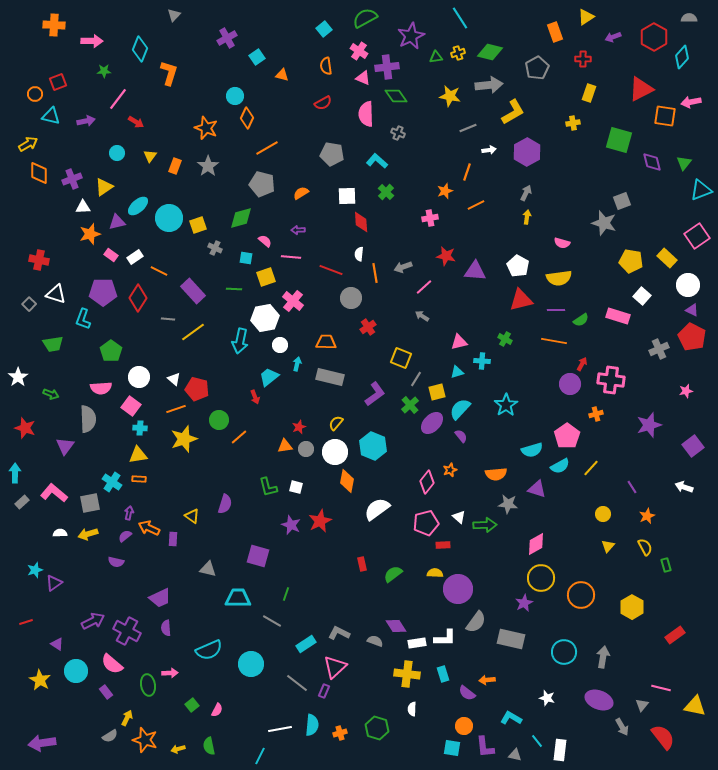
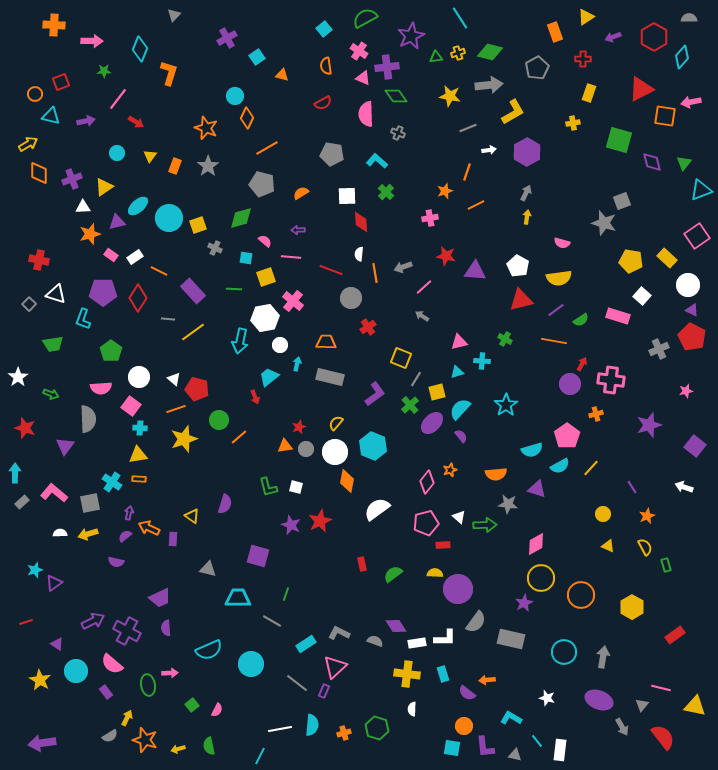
red square at (58, 82): moved 3 px right
purple line at (556, 310): rotated 36 degrees counterclockwise
purple square at (693, 446): moved 2 px right; rotated 15 degrees counterclockwise
yellow triangle at (608, 546): rotated 48 degrees counterclockwise
orange cross at (340, 733): moved 4 px right
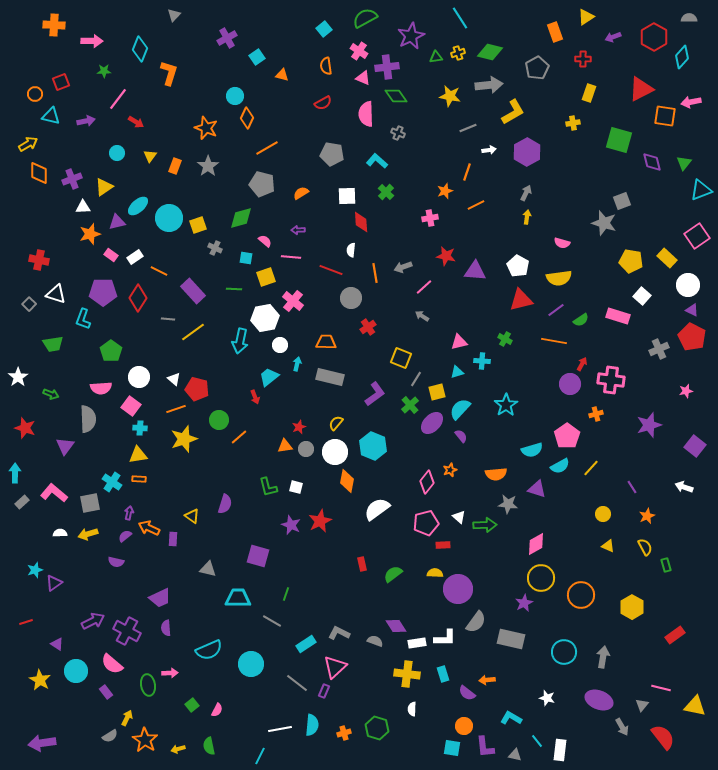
white semicircle at (359, 254): moved 8 px left, 4 px up
orange star at (145, 740): rotated 15 degrees clockwise
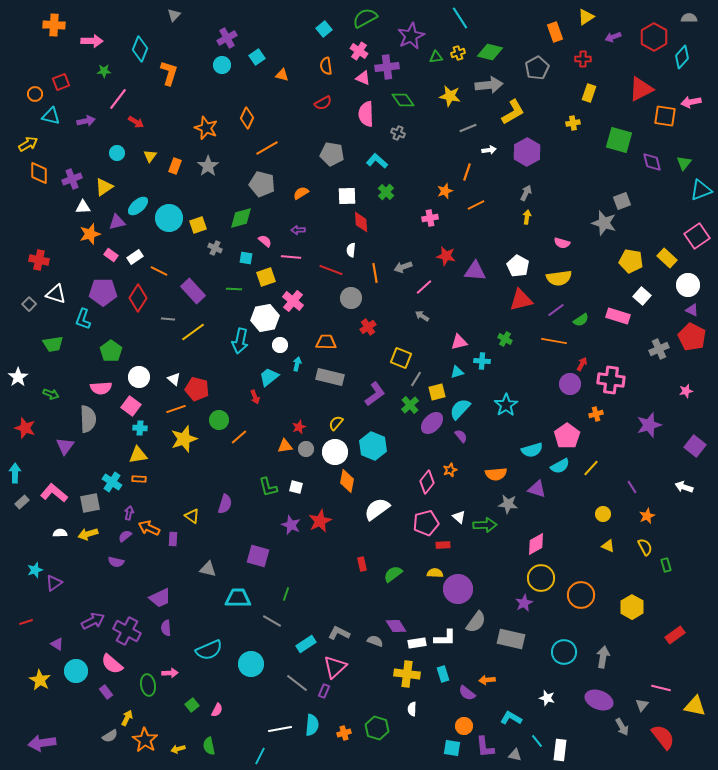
cyan circle at (235, 96): moved 13 px left, 31 px up
green diamond at (396, 96): moved 7 px right, 4 px down
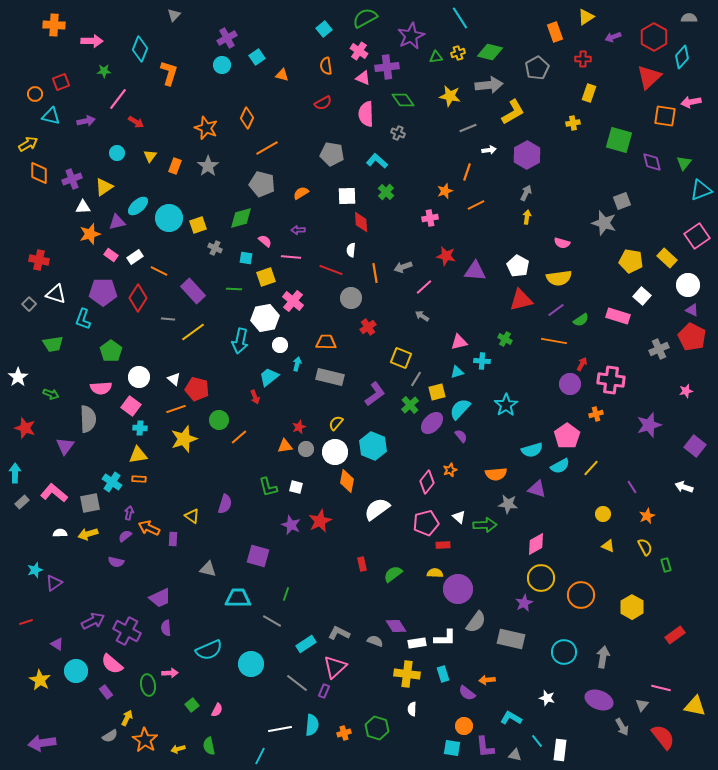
red triangle at (641, 89): moved 8 px right, 12 px up; rotated 16 degrees counterclockwise
purple hexagon at (527, 152): moved 3 px down
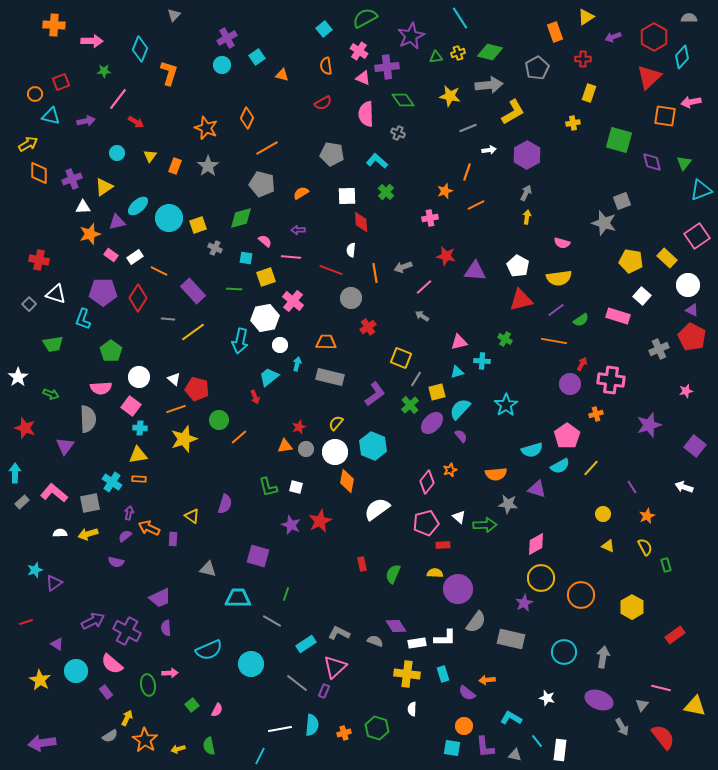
green semicircle at (393, 574): rotated 30 degrees counterclockwise
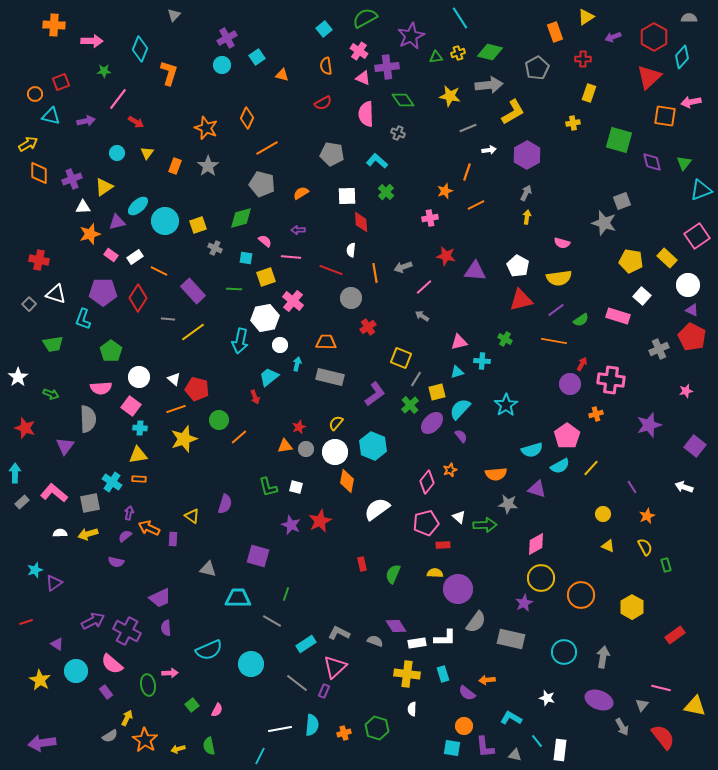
yellow triangle at (150, 156): moved 3 px left, 3 px up
cyan circle at (169, 218): moved 4 px left, 3 px down
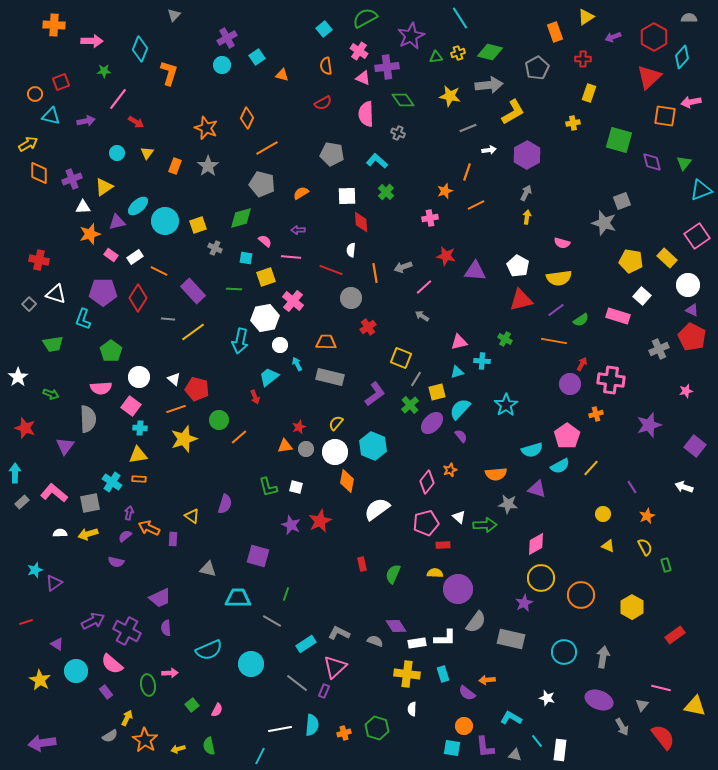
cyan arrow at (297, 364): rotated 40 degrees counterclockwise
